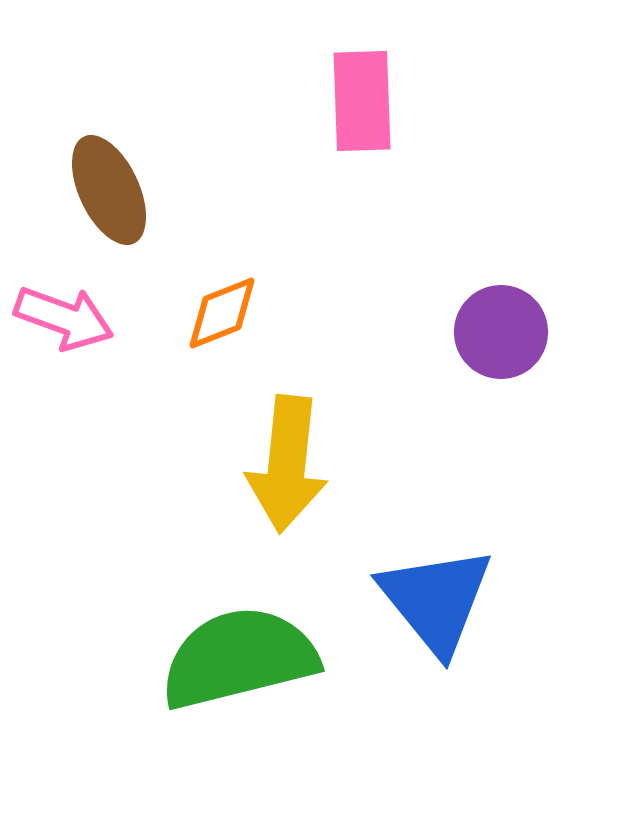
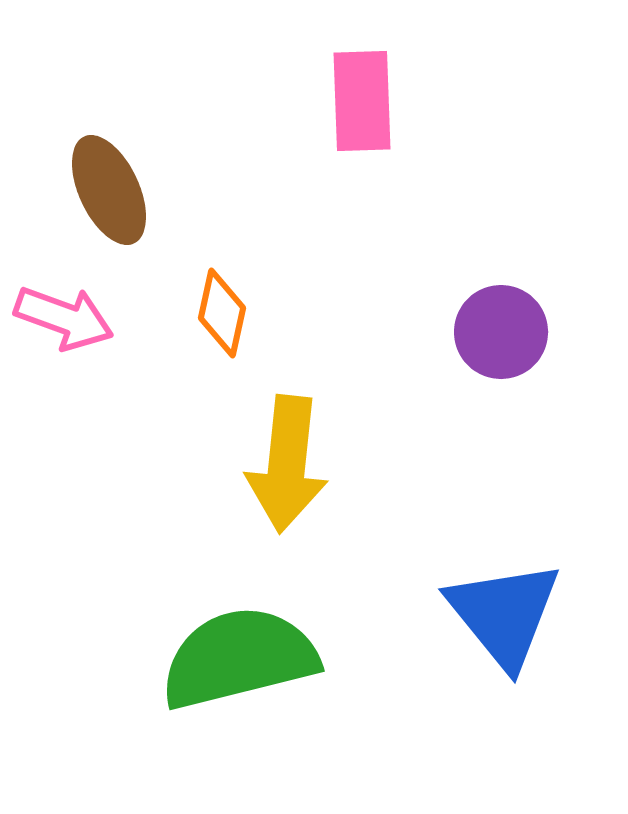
orange diamond: rotated 56 degrees counterclockwise
blue triangle: moved 68 px right, 14 px down
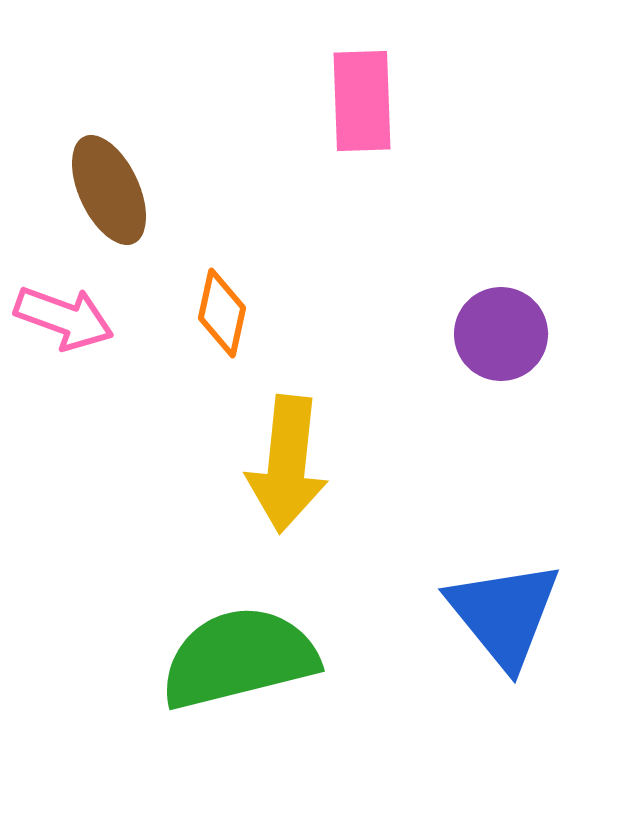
purple circle: moved 2 px down
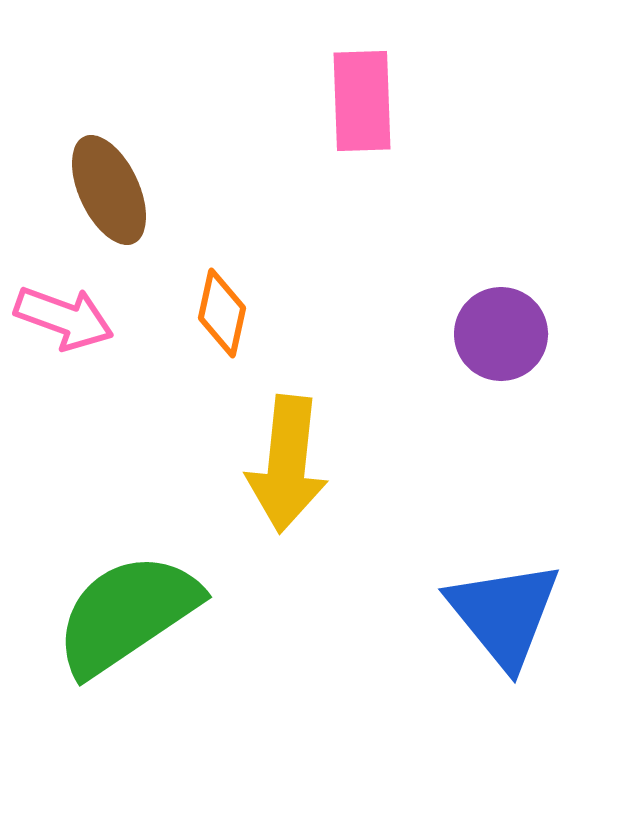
green semicircle: moved 112 px left, 44 px up; rotated 20 degrees counterclockwise
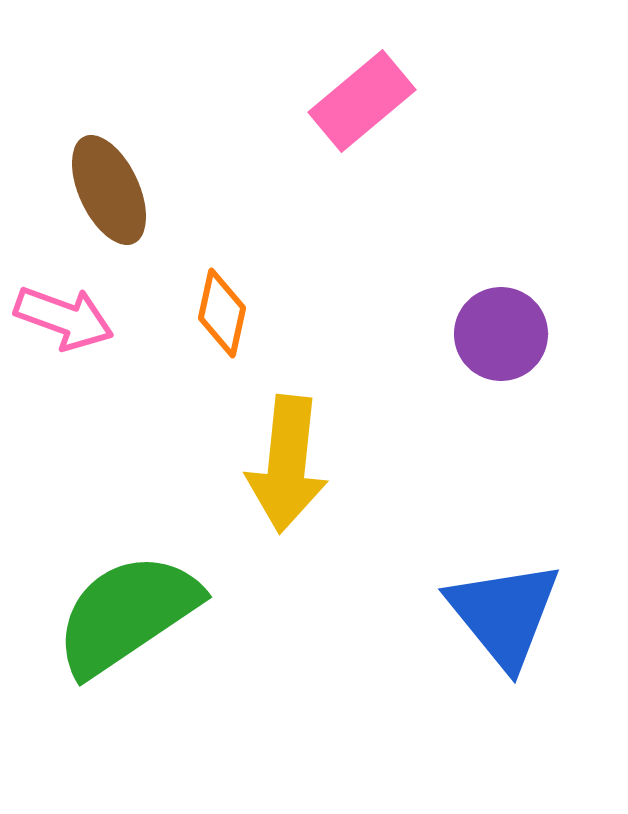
pink rectangle: rotated 52 degrees clockwise
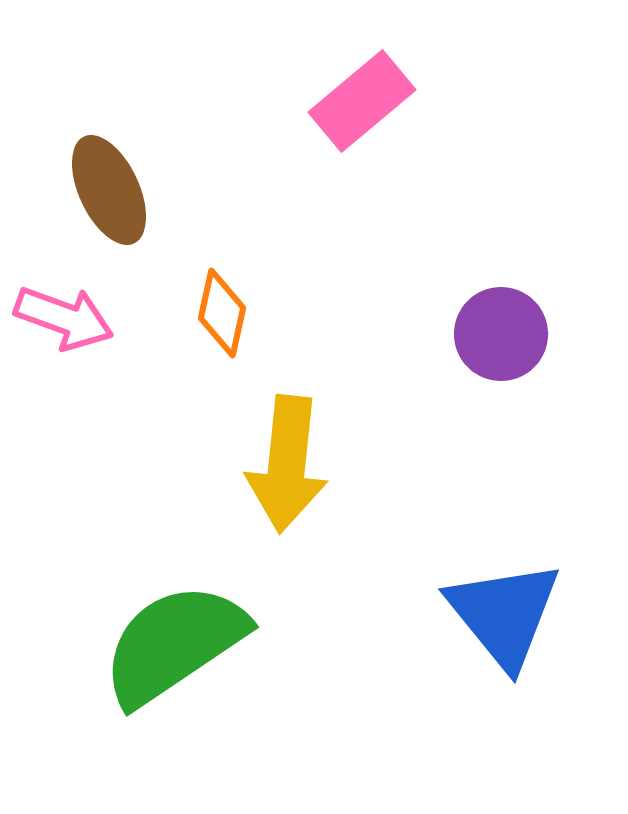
green semicircle: moved 47 px right, 30 px down
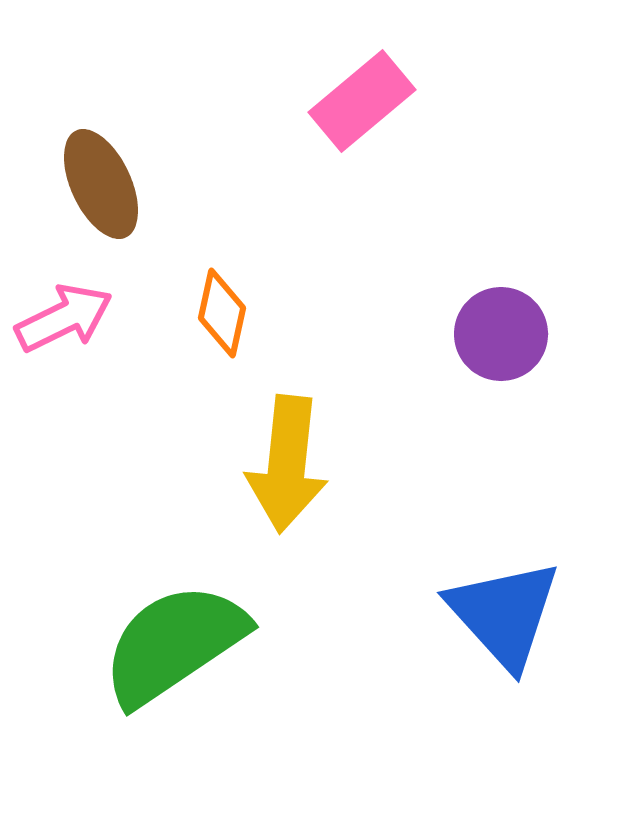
brown ellipse: moved 8 px left, 6 px up
pink arrow: rotated 46 degrees counterclockwise
blue triangle: rotated 3 degrees counterclockwise
